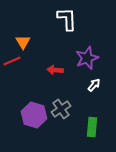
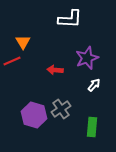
white L-shape: moved 3 px right; rotated 95 degrees clockwise
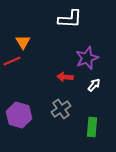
red arrow: moved 10 px right, 7 px down
purple hexagon: moved 15 px left
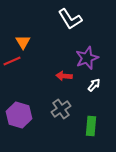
white L-shape: rotated 55 degrees clockwise
red arrow: moved 1 px left, 1 px up
green rectangle: moved 1 px left, 1 px up
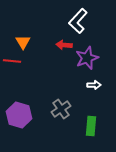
white L-shape: moved 8 px right, 2 px down; rotated 75 degrees clockwise
red line: rotated 30 degrees clockwise
red arrow: moved 31 px up
white arrow: rotated 48 degrees clockwise
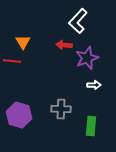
gray cross: rotated 36 degrees clockwise
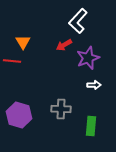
red arrow: rotated 35 degrees counterclockwise
purple star: moved 1 px right
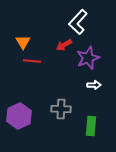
white L-shape: moved 1 px down
red line: moved 20 px right
purple hexagon: moved 1 px down; rotated 20 degrees clockwise
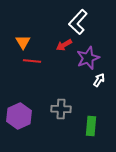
white arrow: moved 5 px right, 5 px up; rotated 56 degrees counterclockwise
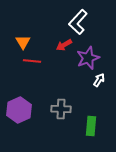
purple hexagon: moved 6 px up
